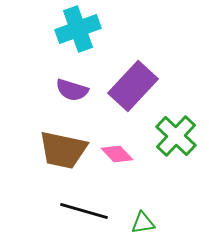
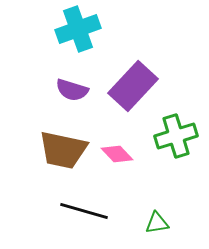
green cross: rotated 30 degrees clockwise
green triangle: moved 14 px right
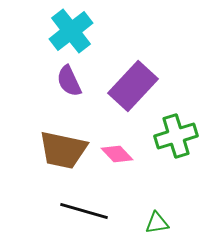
cyan cross: moved 7 px left, 2 px down; rotated 18 degrees counterclockwise
purple semicircle: moved 3 px left, 9 px up; rotated 48 degrees clockwise
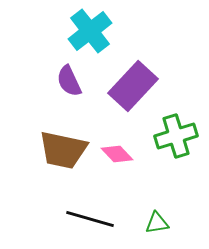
cyan cross: moved 19 px right
black line: moved 6 px right, 8 px down
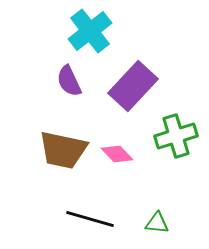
green triangle: rotated 15 degrees clockwise
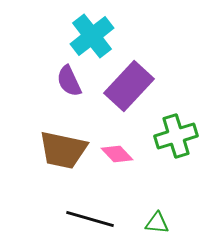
cyan cross: moved 2 px right, 5 px down
purple rectangle: moved 4 px left
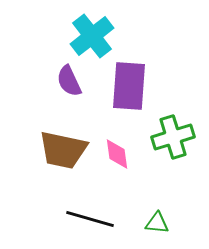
purple rectangle: rotated 39 degrees counterclockwise
green cross: moved 3 px left, 1 px down
pink diamond: rotated 36 degrees clockwise
